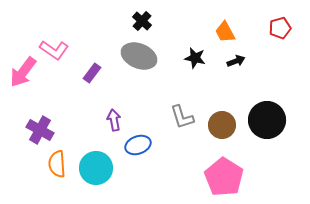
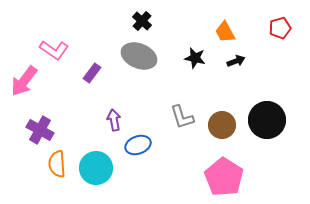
pink arrow: moved 1 px right, 9 px down
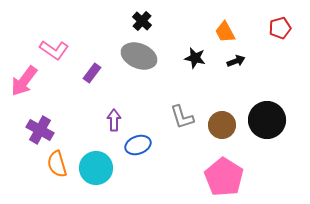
purple arrow: rotated 10 degrees clockwise
orange semicircle: rotated 12 degrees counterclockwise
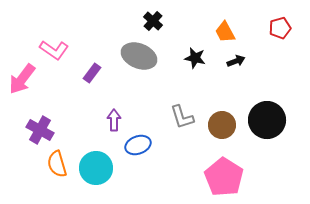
black cross: moved 11 px right
pink arrow: moved 2 px left, 2 px up
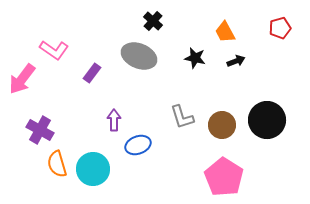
cyan circle: moved 3 px left, 1 px down
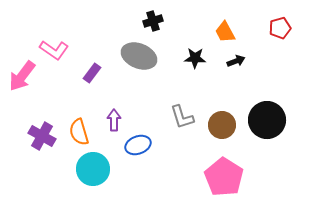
black cross: rotated 30 degrees clockwise
black star: rotated 10 degrees counterclockwise
pink arrow: moved 3 px up
purple cross: moved 2 px right, 6 px down
orange semicircle: moved 22 px right, 32 px up
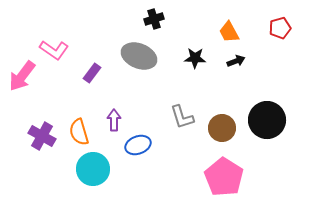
black cross: moved 1 px right, 2 px up
orange trapezoid: moved 4 px right
brown circle: moved 3 px down
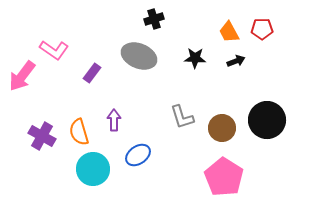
red pentagon: moved 18 px left, 1 px down; rotated 15 degrees clockwise
blue ellipse: moved 10 px down; rotated 15 degrees counterclockwise
